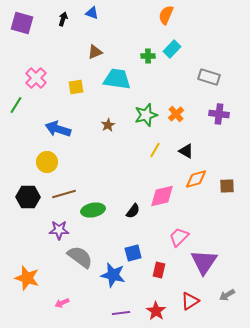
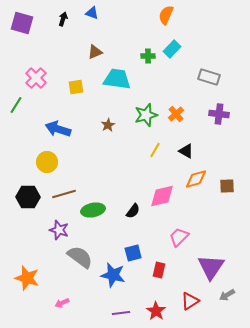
purple star: rotated 18 degrees clockwise
purple triangle: moved 7 px right, 5 px down
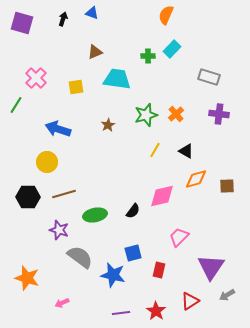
green ellipse: moved 2 px right, 5 px down
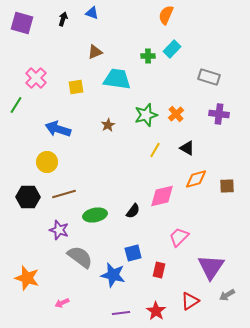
black triangle: moved 1 px right, 3 px up
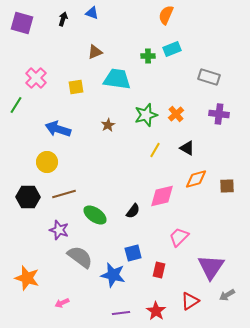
cyan rectangle: rotated 24 degrees clockwise
green ellipse: rotated 45 degrees clockwise
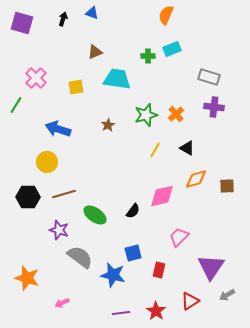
purple cross: moved 5 px left, 7 px up
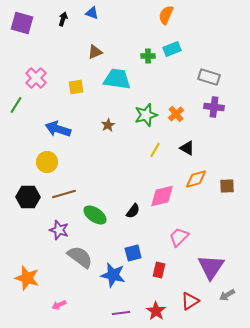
pink arrow: moved 3 px left, 2 px down
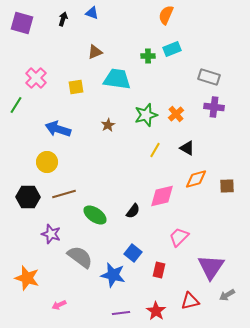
purple star: moved 8 px left, 4 px down
blue square: rotated 36 degrees counterclockwise
red triangle: rotated 18 degrees clockwise
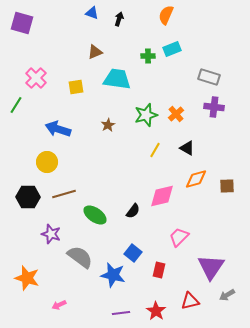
black arrow: moved 56 px right
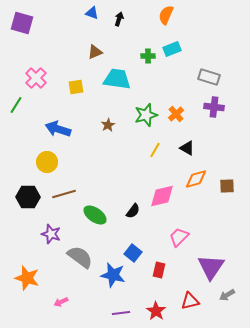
pink arrow: moved 2 px right, 3 px up
